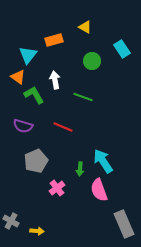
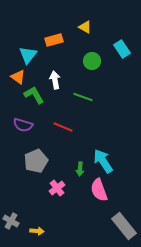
purple semicircle: moved 1 px up
gray rectangle: moved 2 px down; rotated 16 degrees counterclockwise
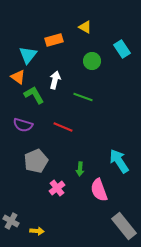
white arrow: rotated 24 degrees clockwise
cyan arrow: moved 16 px right
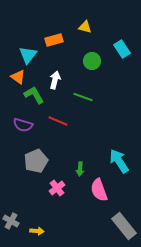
yellow triangle: rotated 16 degrees counterclockwise
red line: moved 5 px left, 6 px up
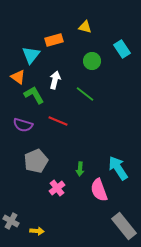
cyan triangle: moved 3 px right
green line: moved 2 px right, 3 px up; rotated 18 degrees clockwise
cyan arrow: moved 1 px left, 7 px down
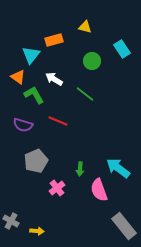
white arrow: moved 1 px left, 1 px up; rotated 72 degrees counterclockwise
cyan arrow: rotated 20 degrees counterclockwise
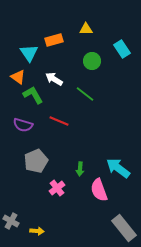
yellow triangle: moved 1 px right, 2 px down; rotated 16 degrees counterclockwise
cyan triangle: moved 2 px left, 2 px up; rotated 12 degrees counterclockwise
green L-shape: moved 1 px left
red line: moved 1 px right
gray rectangle: moved 2 px down
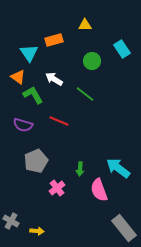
yellow triangle: moved 1 px left, 4 px up
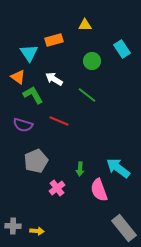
green line: moved 2 px right, 1 px down
gray cross: moved 2 px right, 5 px down; rotated 28 degrees counterclockwise
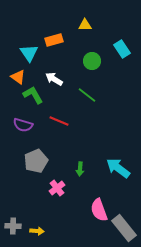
pink semicircle: moved 20 px down
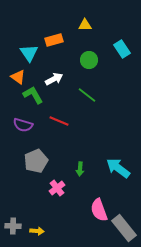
green circle: moved 3 px left, 1 px up
white arrow: rotated 120 degrees clockwise
